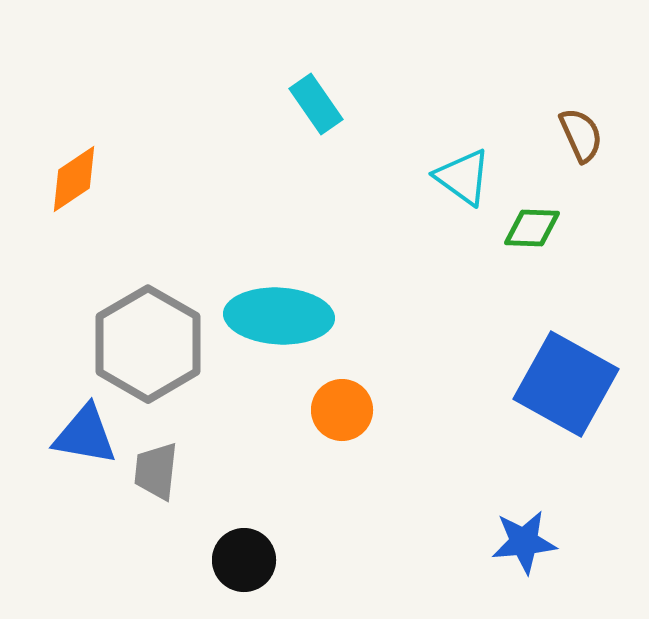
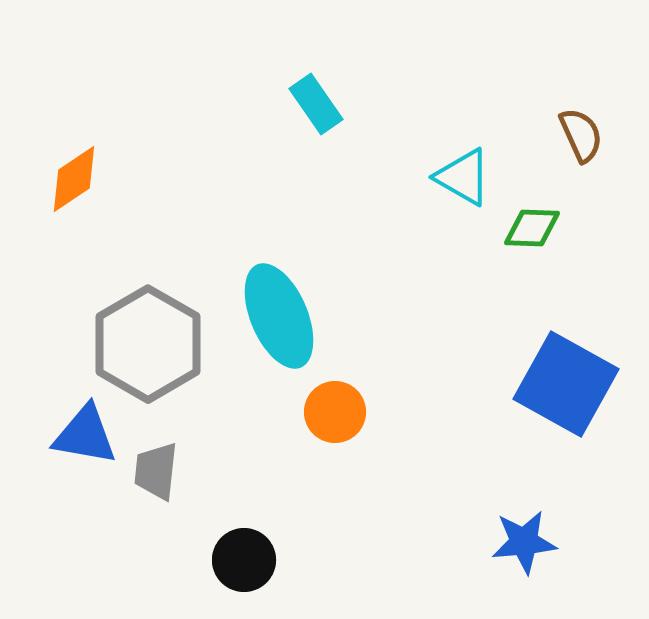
cyan triangle: rotated 6 degrees counterclockwise
cyan ellipse: rotated 64 degrees clockwise
orange circle: moved 7 px left, 2 px down
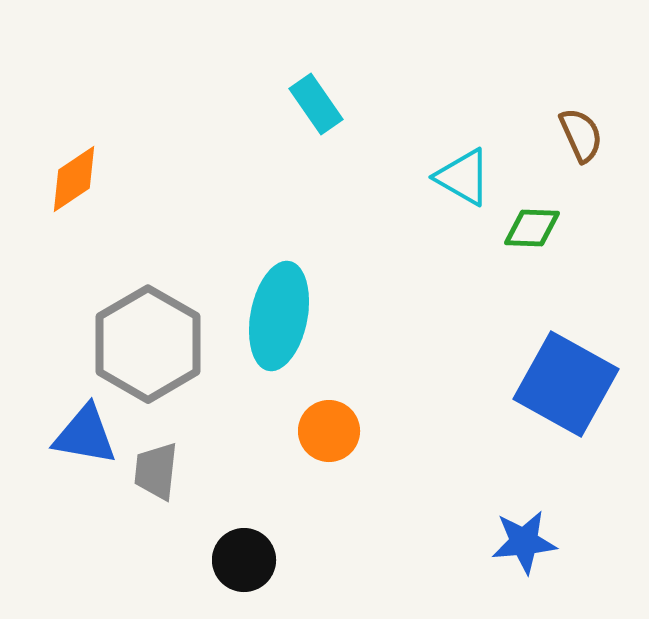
cyan ellipse: rotated 34 degrees clockwise
orange circle: moved 6 px left, 19 px down
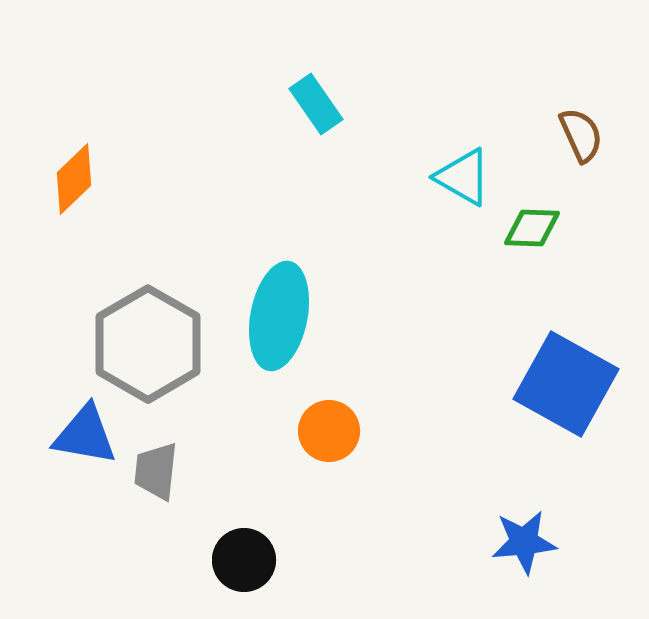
orange diamond: rotated 10 degrees counterclockwise
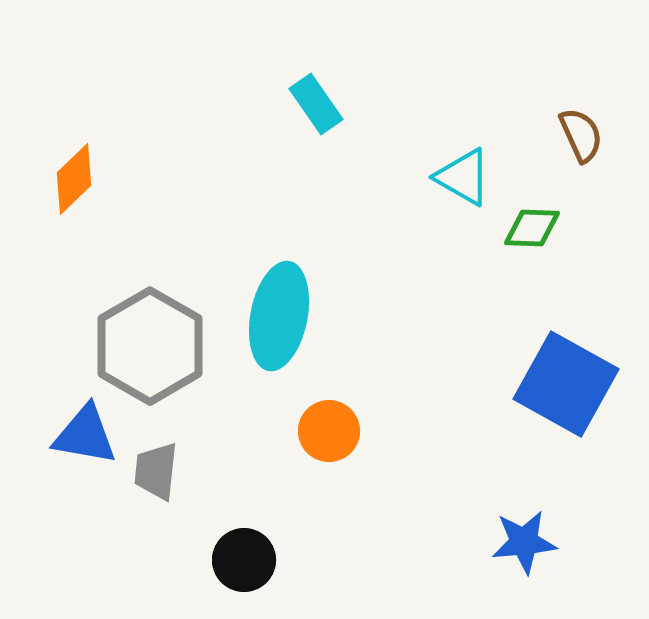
gray hexagon: moved 2 px right, 2 px down
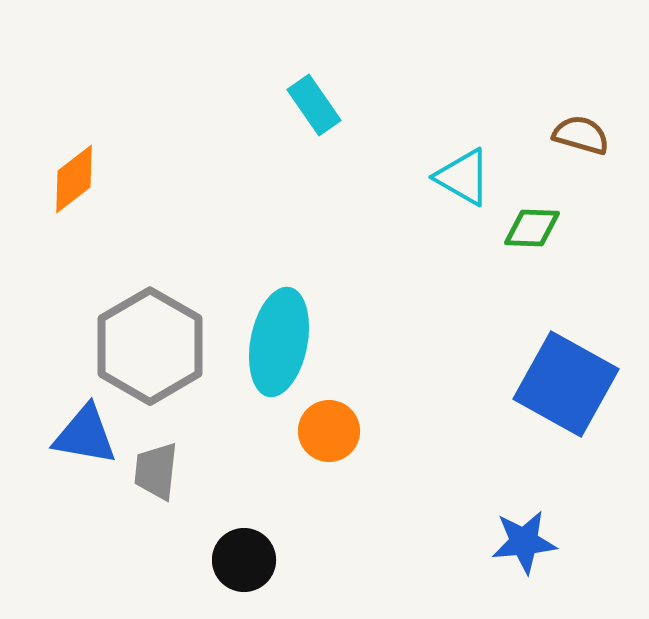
cyan rectangle: moved 2 px left, 1 px down
brown semicircle: rotated 50 degrees counterclockwise
orange diamond: rotated 6 degrees clockwise
cyan ellipse: moved 26 px down
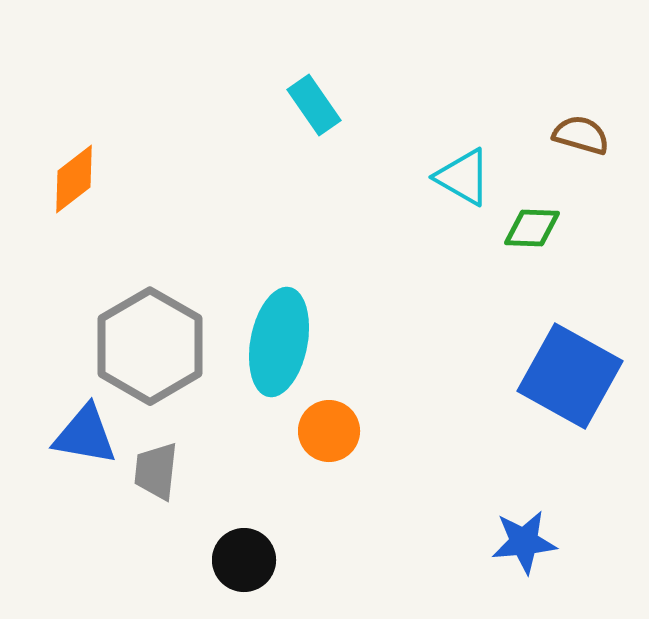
blue square: moved 4 px right, 8 px up
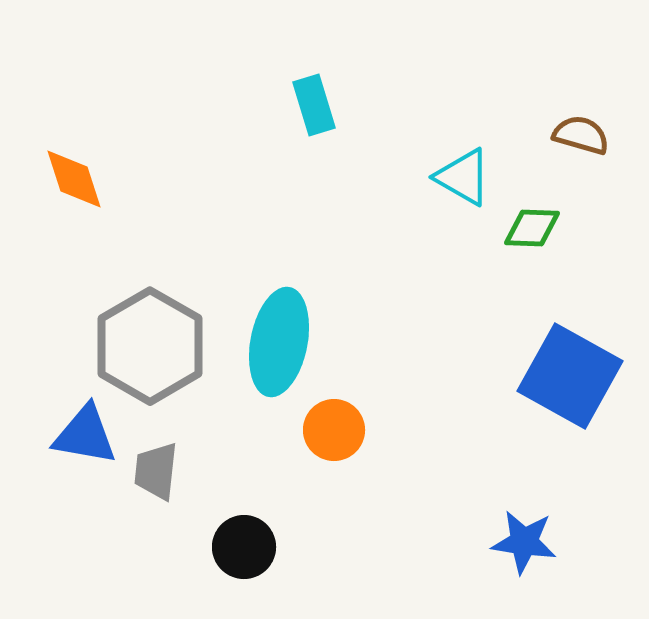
cyan rectangle: rotated 18 degrees clockwise
orange diamond: rotated 70 degrees counterclockwise
orange circle: moved 5 px right, 1 px up
blue star: rotated 14 degrees clockwise
black circle: moved 13 px up
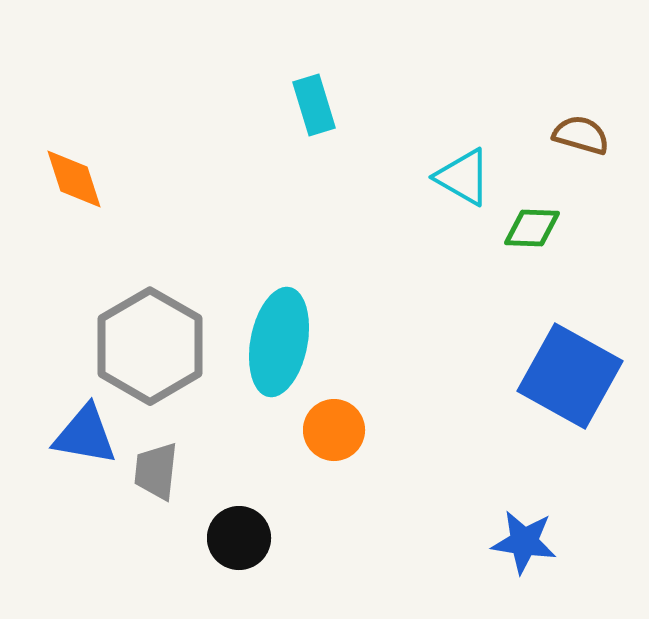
black circle: moved 5 px left, 9 px up
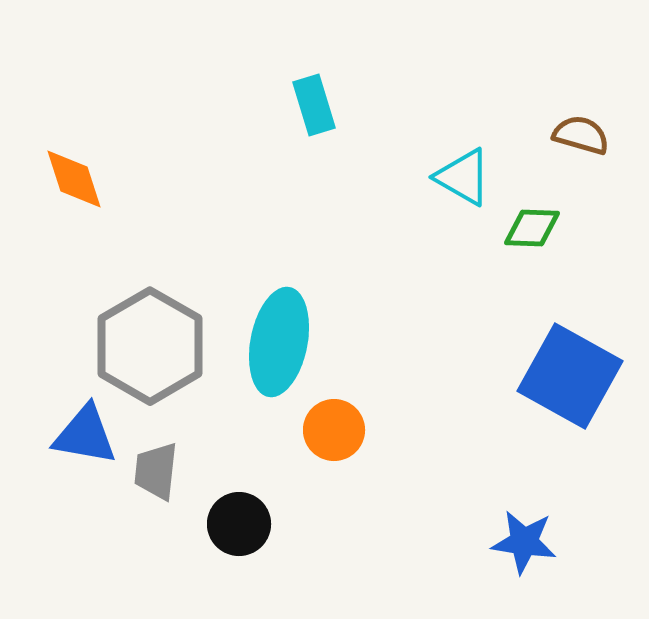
black circle: moved 14 px up
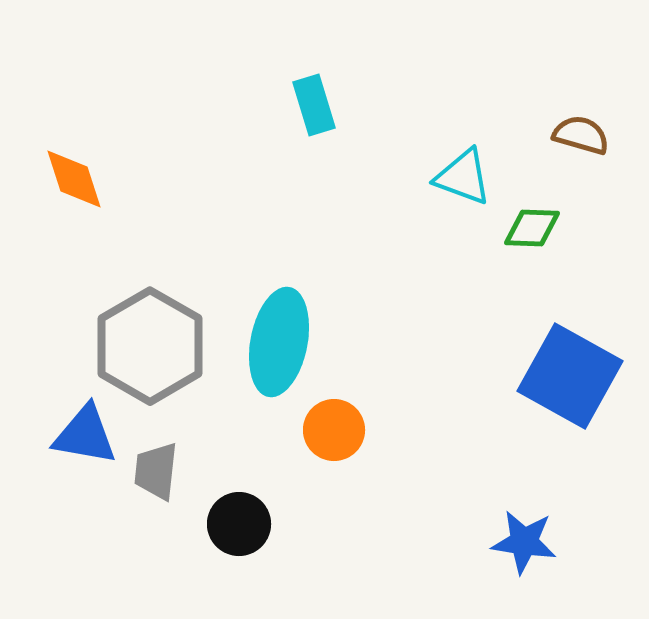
cyan triangle: rotated 10 degrees counterclockwise
